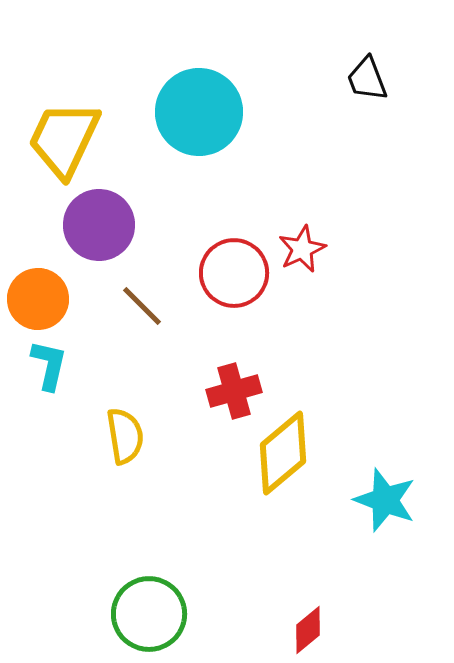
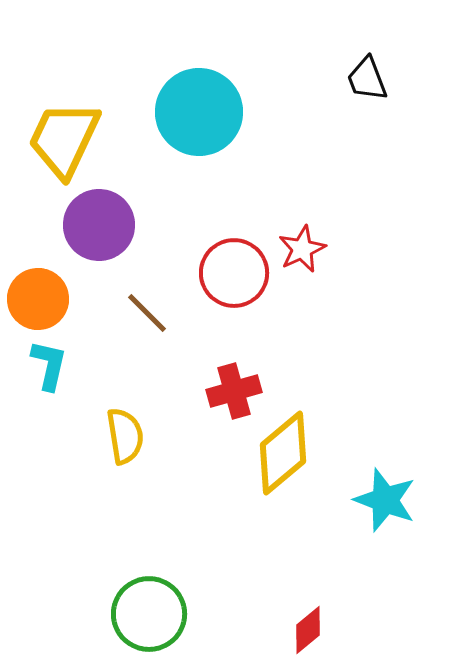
brown line: moved 5 px right, 7 px down
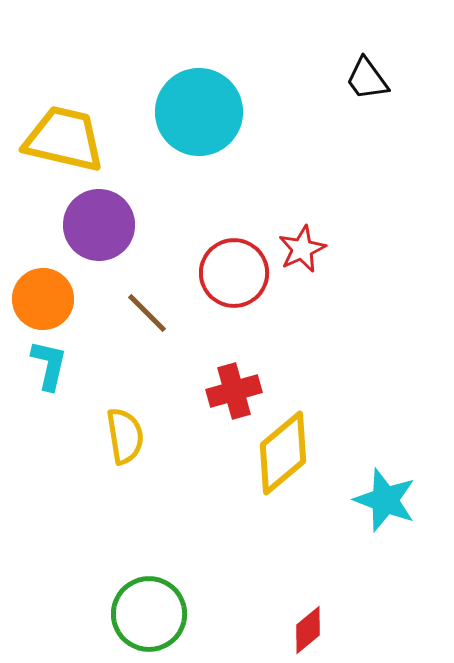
black trapezoid: rotated 15 degrees counterclockwise
yellow trapezoid: rotated 78 degrees clockwise
orange circle: moved 5 px right
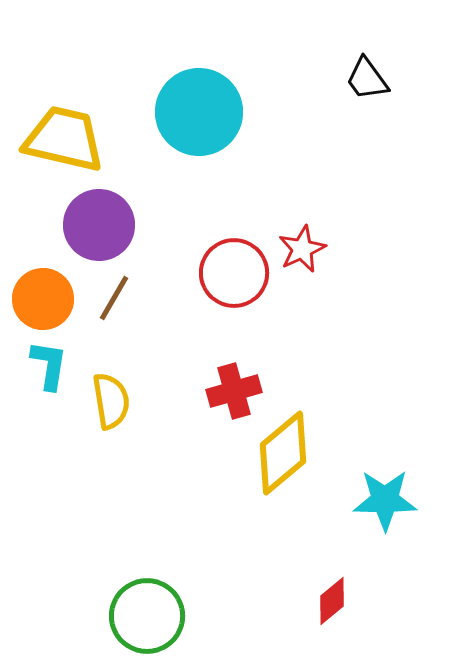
brown line: moved 33 px left, 15 px up; rotated 75 degrees clockwise
cyan L-shape: rotated 4 degrees counterclockwise
yellow semicircle: moved 14 px left, 35 px up
cyan star: rotated 20 degrees counterclockwise
green circle: moved 2 px left, 2 px down
red diamond: moved 24 px right, 29 px up
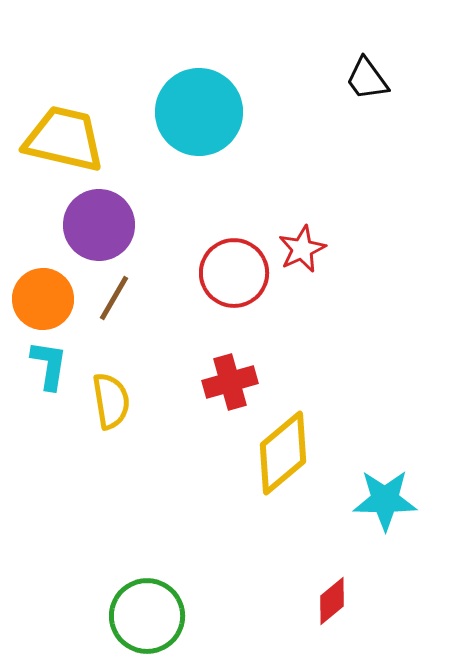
red cross: moved 4 px left, 9 px up
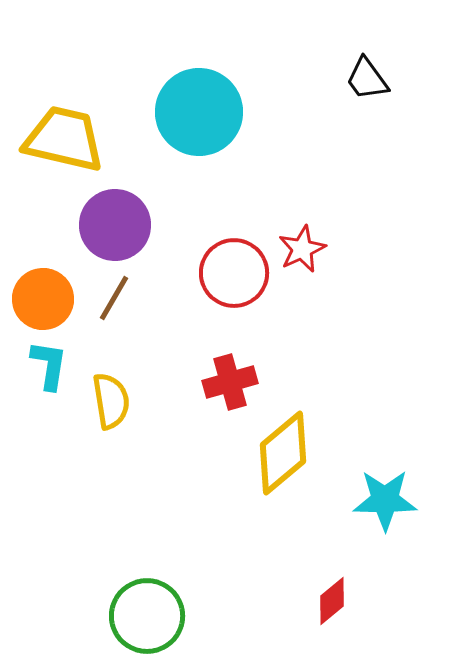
purple circle: moved 16 px right
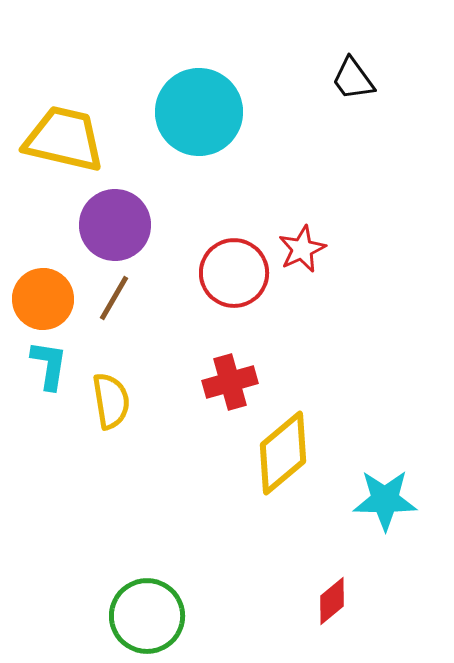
black trapezoid: moved 14 px left
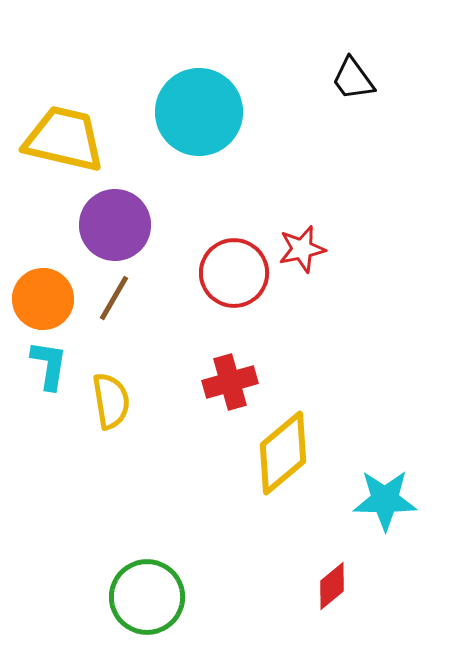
red star: rotated 12 degrees clockwise
red diamond: moved 15 px up
green circle: moved 19 px up
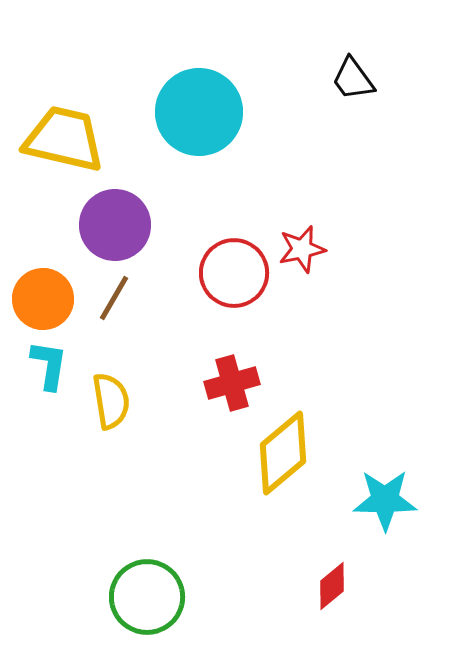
red cross: moved 2 px right, 1 px down
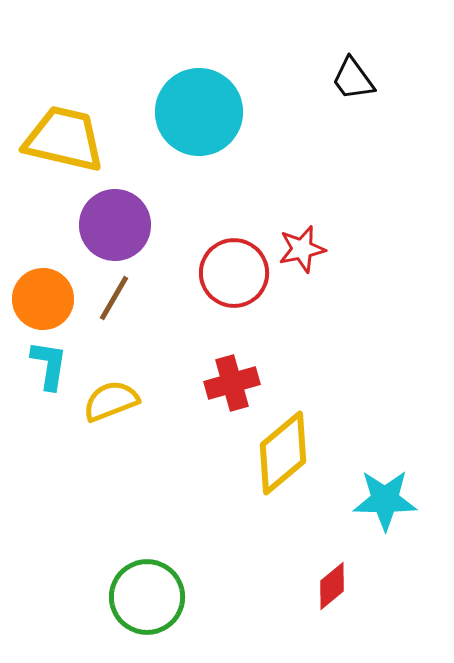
yellow semicircle: rotated 102 degrees counterclockwise
